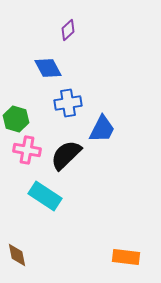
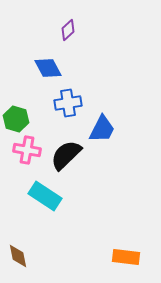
brown diamond: moved 1 px right, 1 px down
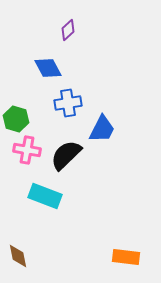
cyan rectangle: rotated 12 degrees counterclockwise
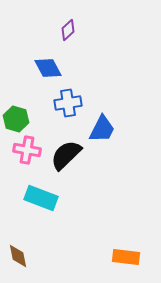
cyan rectangle: moved 4 px left, 2 px down
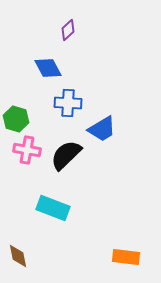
blue cross: rotated 12 degrees clockwise
blue trapezoid: rotated 32 degrees clockwise
cyan rectangle: moved 12 px right, 10 px down
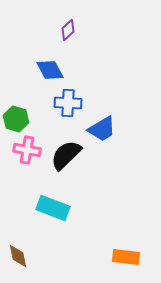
blue diamond: moved 2 px right, 2 px down
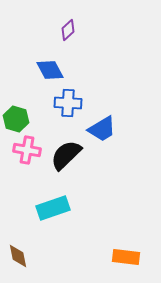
cyan rectangle: rotated 40 degrees counterclockwise
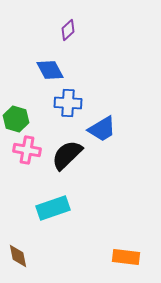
black semicircle: moved 1 px right
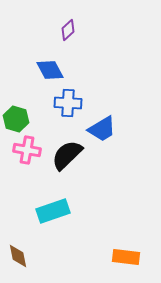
cyan rectangle: moved 3 px down
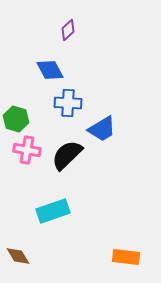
brown diamond: rotated 20 degrees counterclockwise
